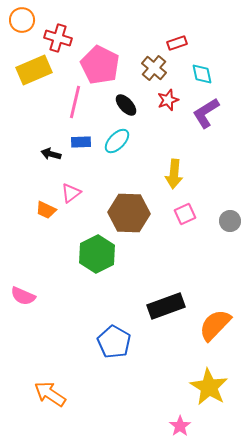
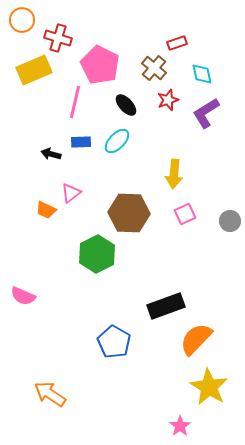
orange semicircle: moved 19 px left, 14 px down
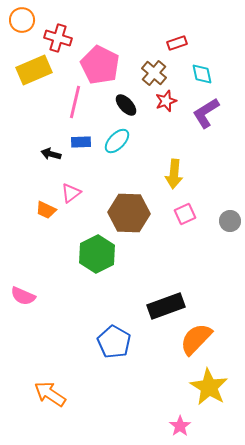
brown cross: moved 5 px down
red star: moved 2 px left, 1 px down
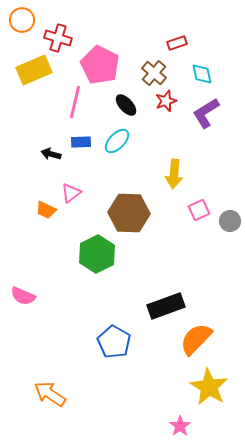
pink square: moved 14 px right, 4 px up
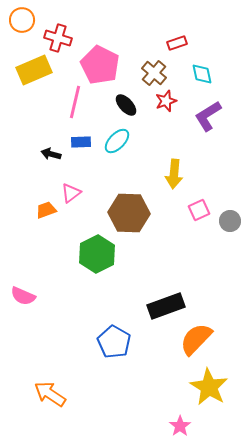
purple L-shape: moved 2 px right, 3 px down
orange trapezoid: rotated 135 degrees clockwise
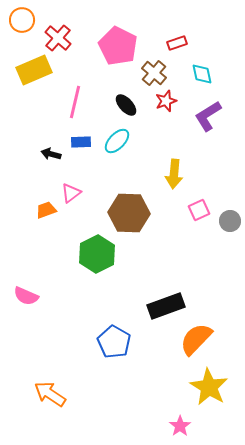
red cross: rotated 24 degrees clockwise
pink pentagon: moved 18 px right, 19 px up
pink semicircle: moved 3 px right
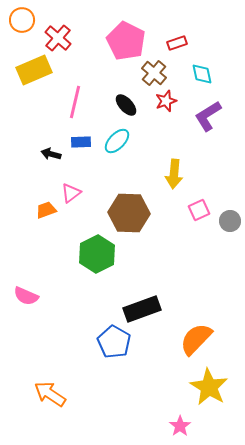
pink pentagon: moved 8 px right, 5 px up
black rectangle: moved 24 px left, 3 px down
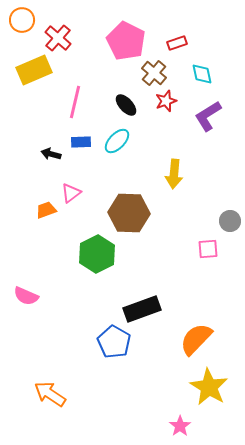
pink square: moved 9 px right, 39 px down; rotated 20 degrees clockwise
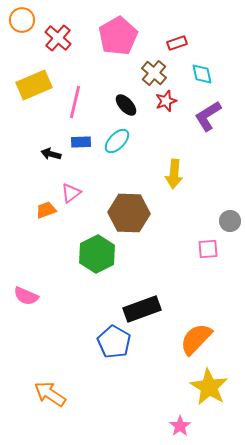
pink pentagon: moved 8 px left, 5 px up; rotated 15 degrees clockwise
yellow rectangle: moved 15 px down
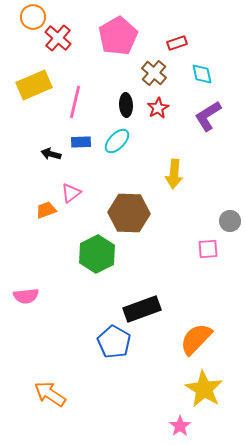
orange circle: moved 11 px right, 3 px up
red star: moved 8 px left, 7 px down; rotated 10 degrees counterclockwise
black ellipse: rotated 40 degrees clockwise
pink semicircle: rotated 30 degrees counterclockwise
yellow star: moved 5 px left, 2 px down
